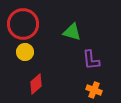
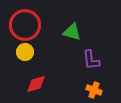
red circle: moved 2 px right, 1 px down
red diamond: rotated 25 degrees clockwise
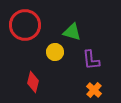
yellow circle: moved 30 px right
red diamond: moved 3 px left, 2 px up; rotated 60 degrees counterclockwise
orange cross: rotated 21 degrees clockwise
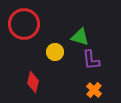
red circle: moved 1 px left, 1 px up
green triangle: moved 8 px right, 5 px down
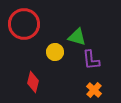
green triangle: moved 3 px left
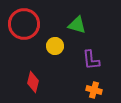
green triangle: moved 12 px up
yellow circle: moved 6 px up
orange cross: rotated 28 degrees counterclockwise
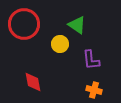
green triangle: rotated 18 degrees clockwise
yellow circle: moved 5 px right, 2 px up
red diamond: rotated 25 degrees counterclockwise
